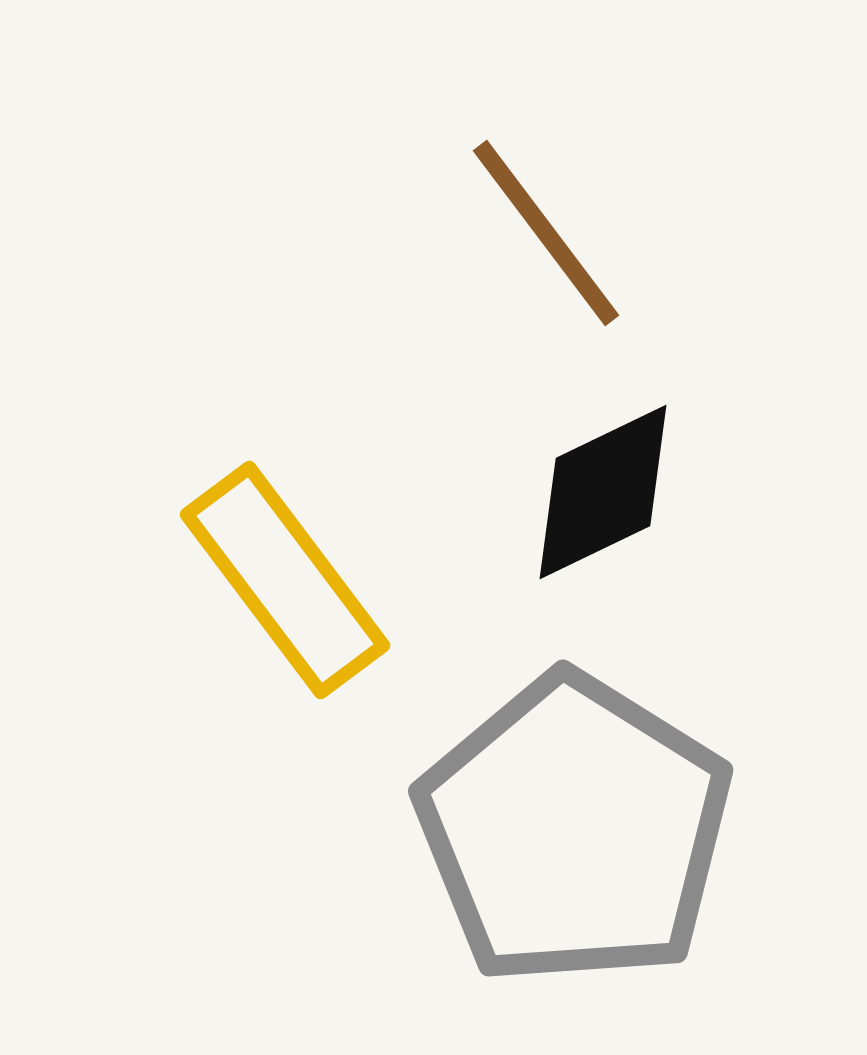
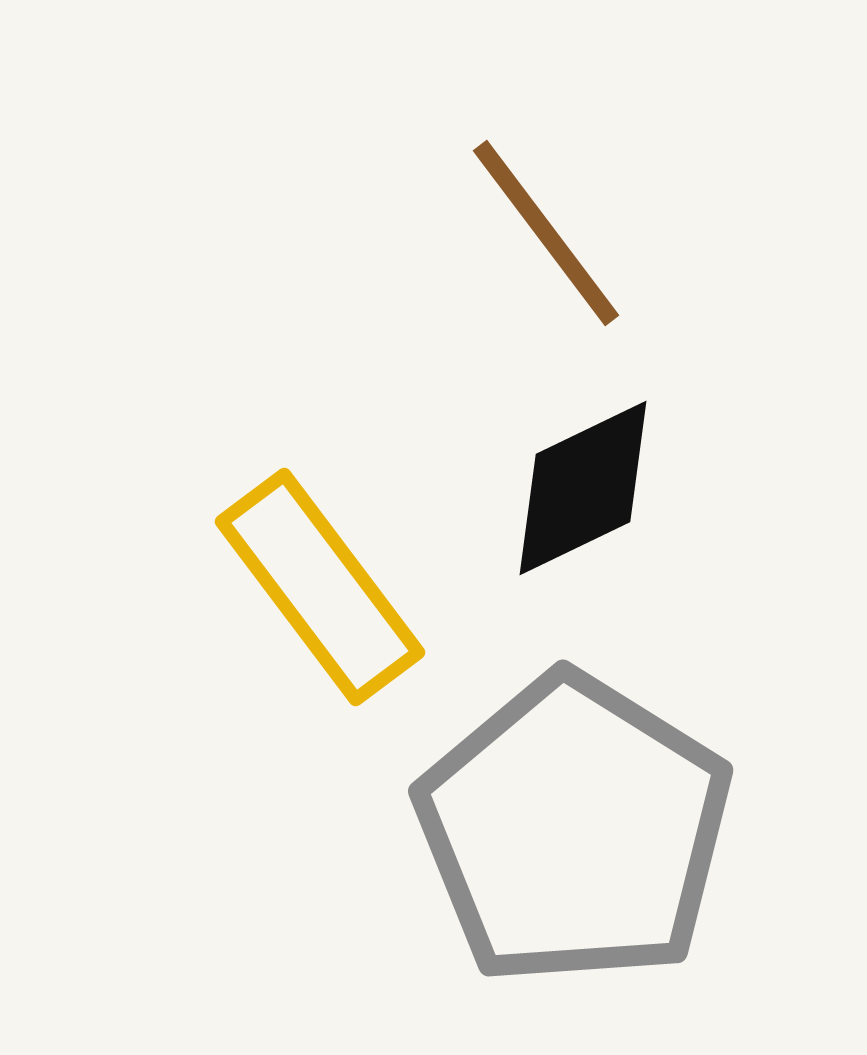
black diamond: moved 20 px left, 4 px up
yellow rectangle: moved 35 px right, 7 px down
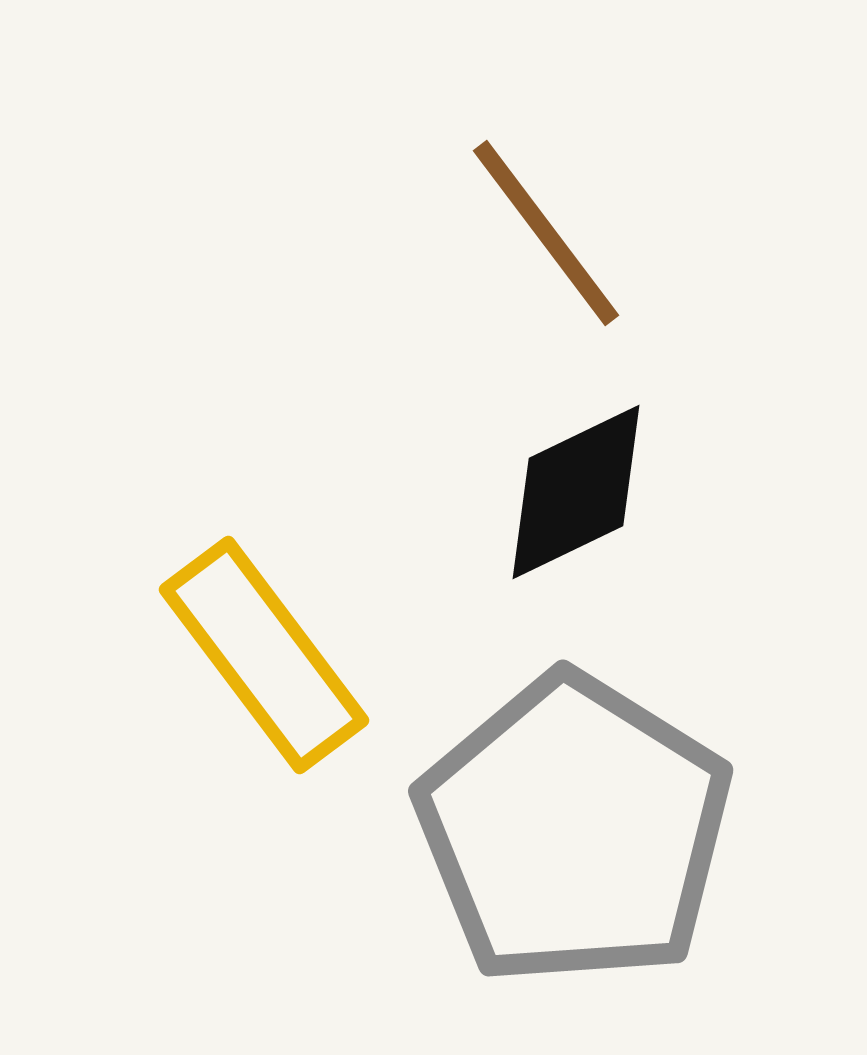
black diamond: moved 7 px left, 4 px down
yellow rectangle: moved 56 px left, 68 px down
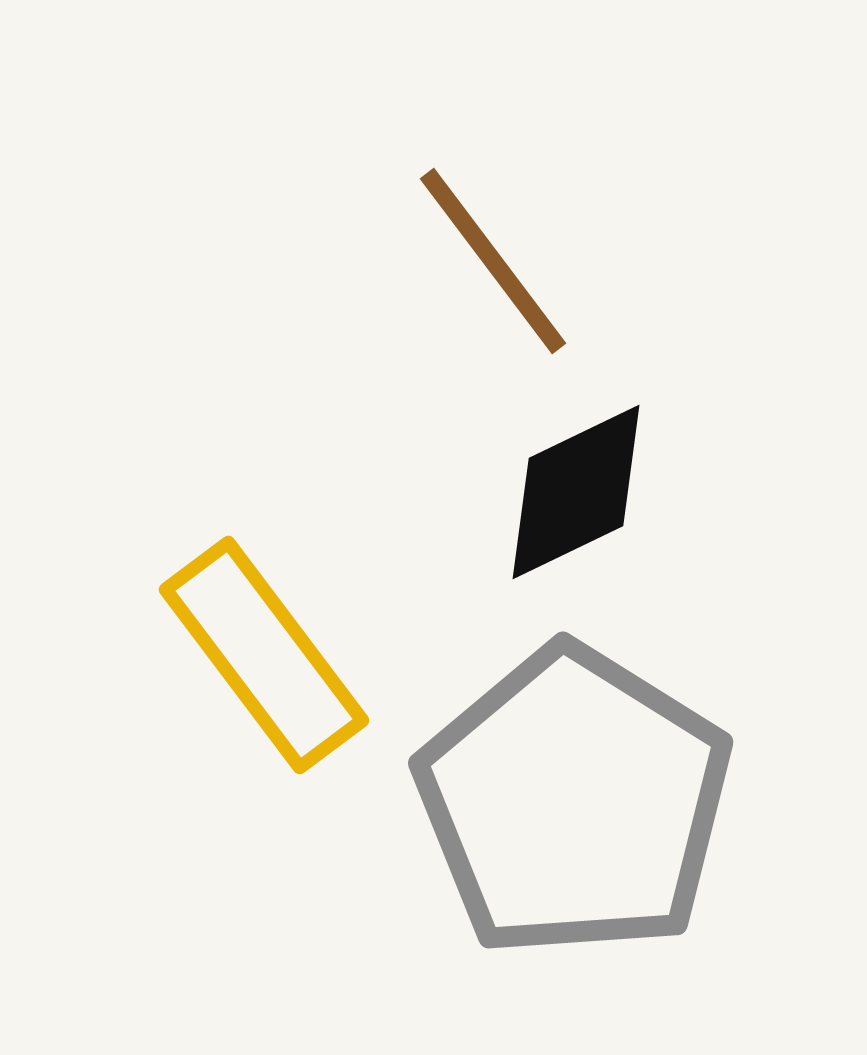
brown line: moved 53 px left, 28 px down
gray pentagon: moved 28 px up
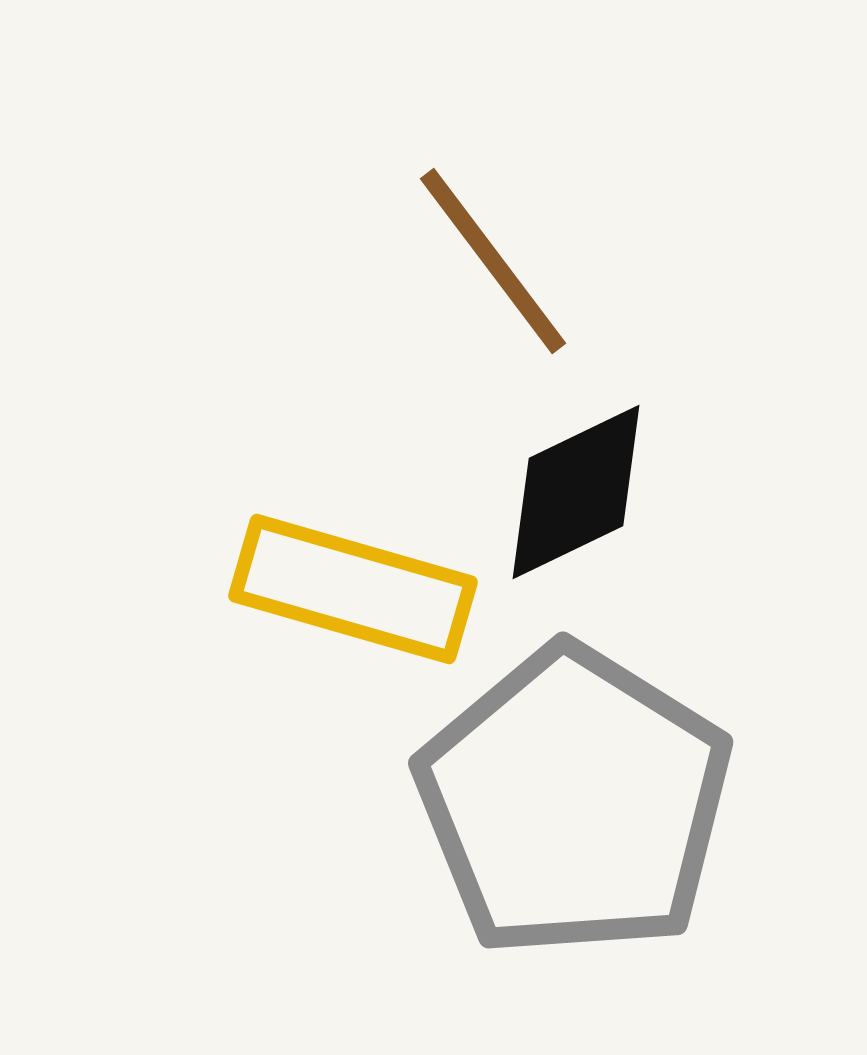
yellow rectangle: moved 89 px right, 66 px up; rotated 37 degrees counterclockwise
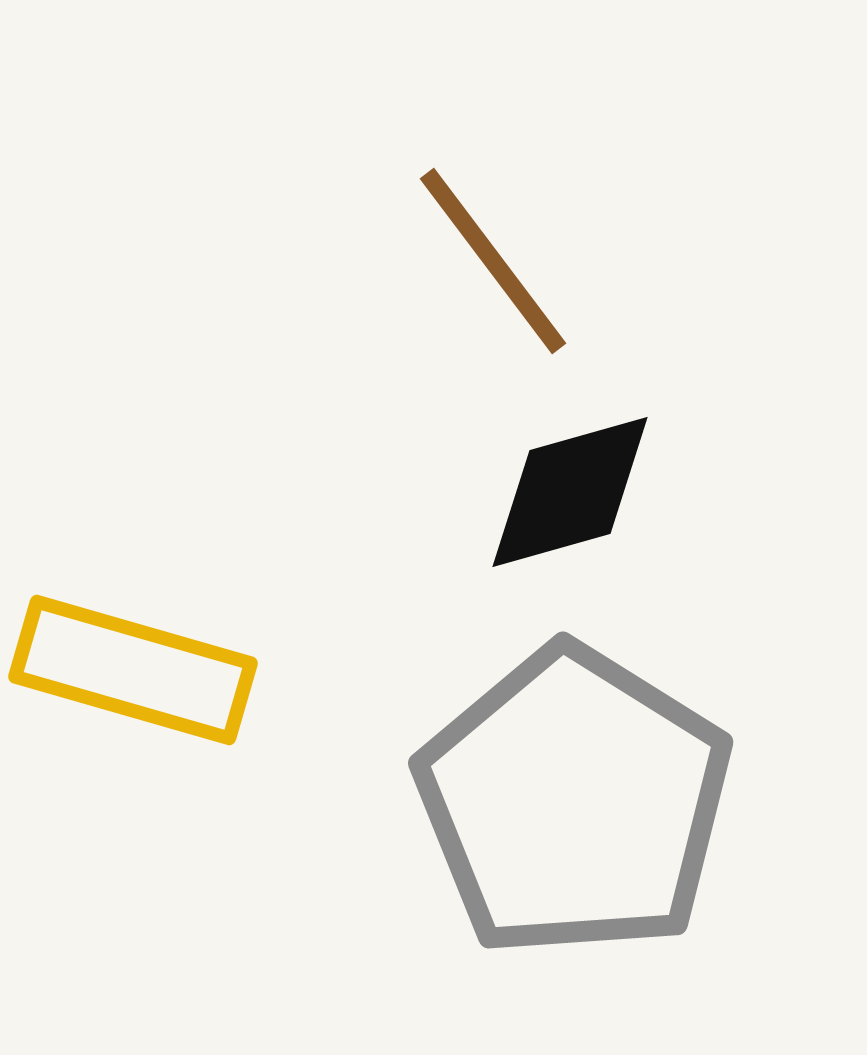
black diamond: moved 6 px left; rotated 10 degrees clockwise
yellow rectangle: moved 220 px left, 81 px down
